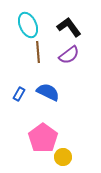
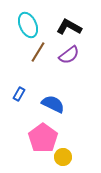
black L-shape: rotated 25 degrees counterclockwise
brown line: rotated 35 degrees clockwise
blue semicircle: moved 5 px right, 12 px down
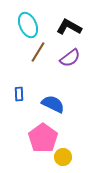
purple semicircle: moved 1 px right, 3 px down
blue rectangle: rotated 32 degrees counterclockwise
